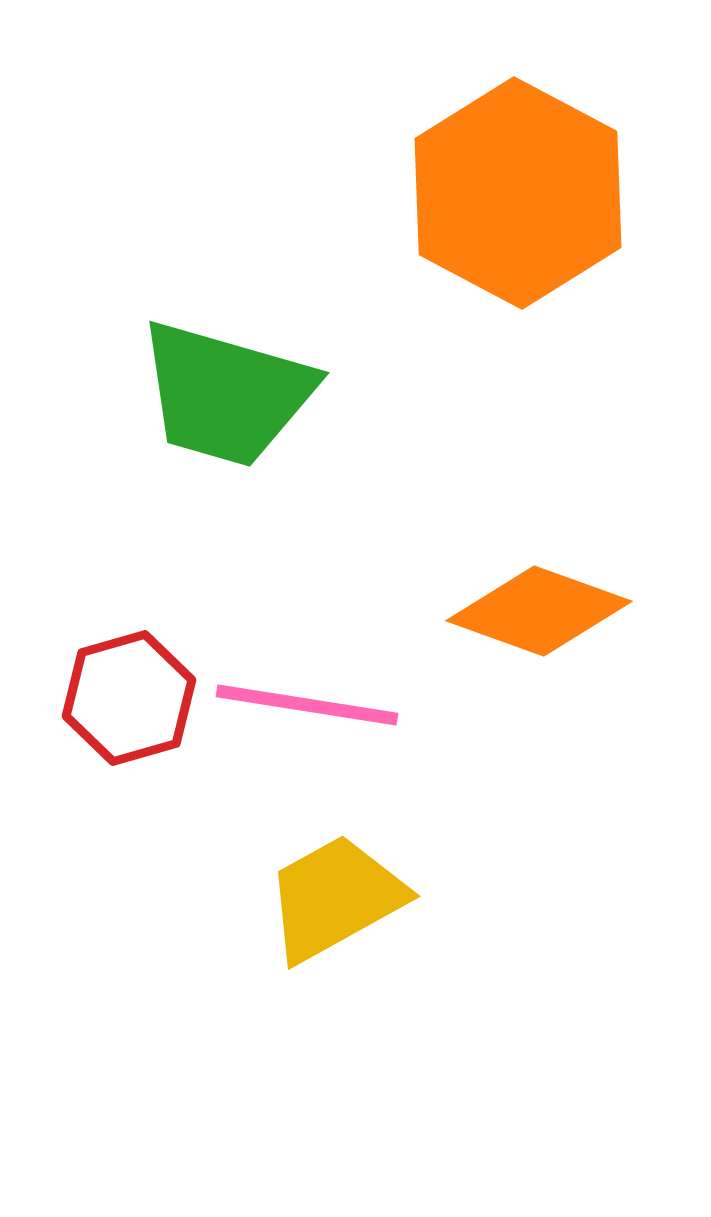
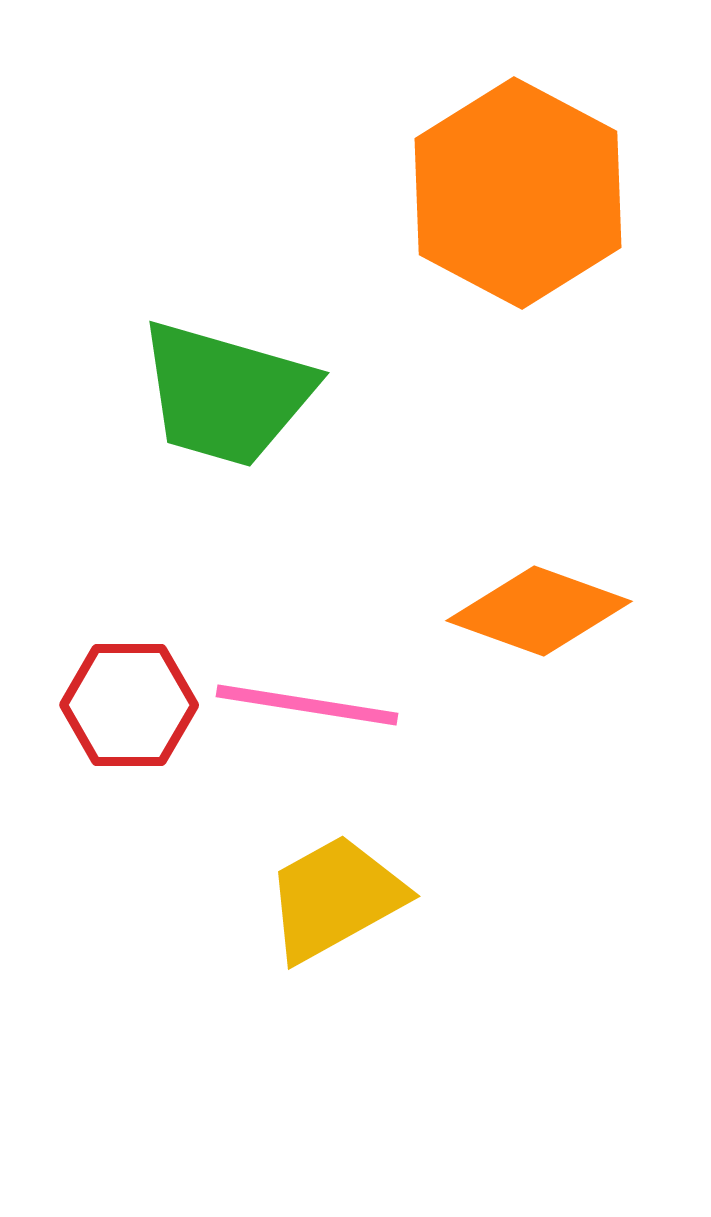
red hexagon: moved 7 px down; rotated 16 degrees clockwise
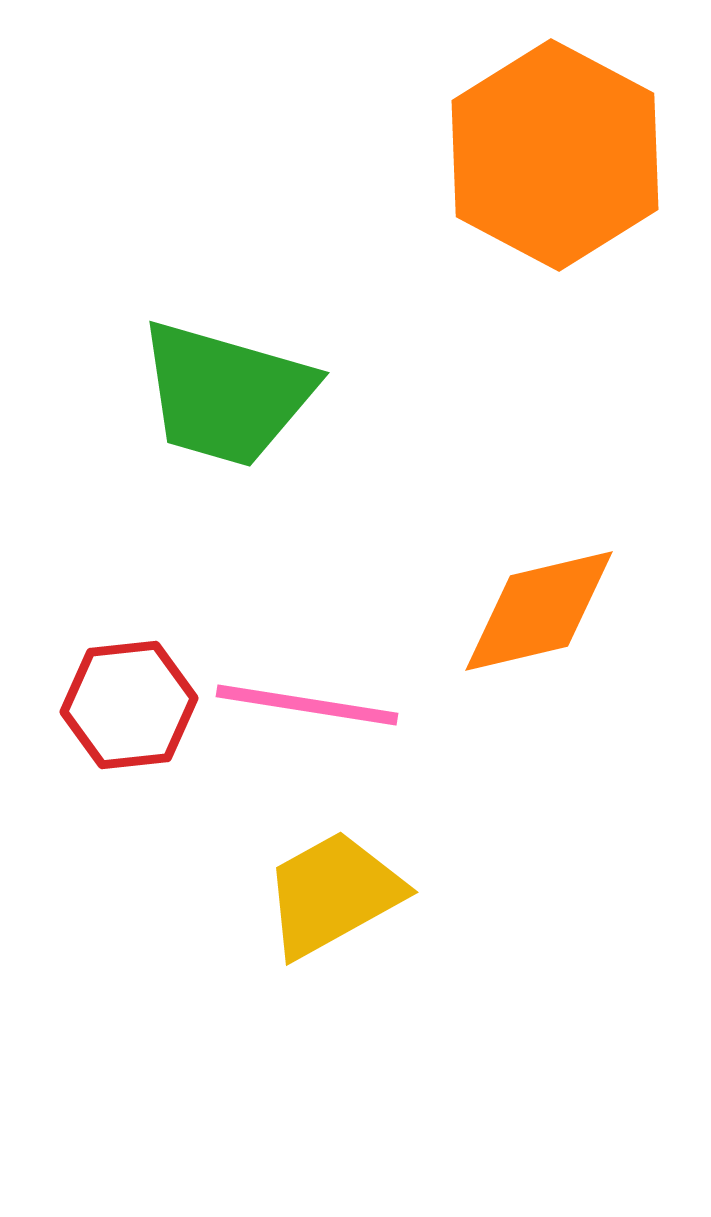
orange hexagon: moved 37 px right, 38 px up
orange diamond: rotated 33 degrees counterclockwise
red hexagon: rotated 6 degrees counterclockwise
yellow trapezoid: moved 2 px left, 4 px up
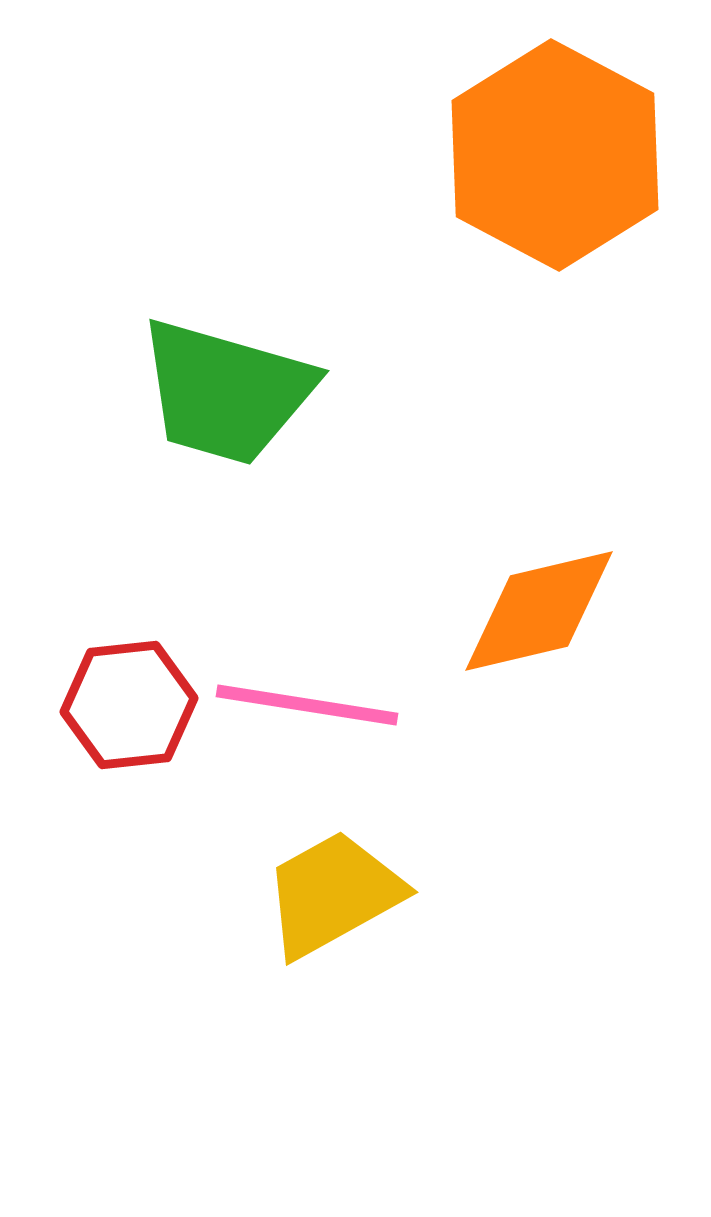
green trapezoid: moved 2 px up
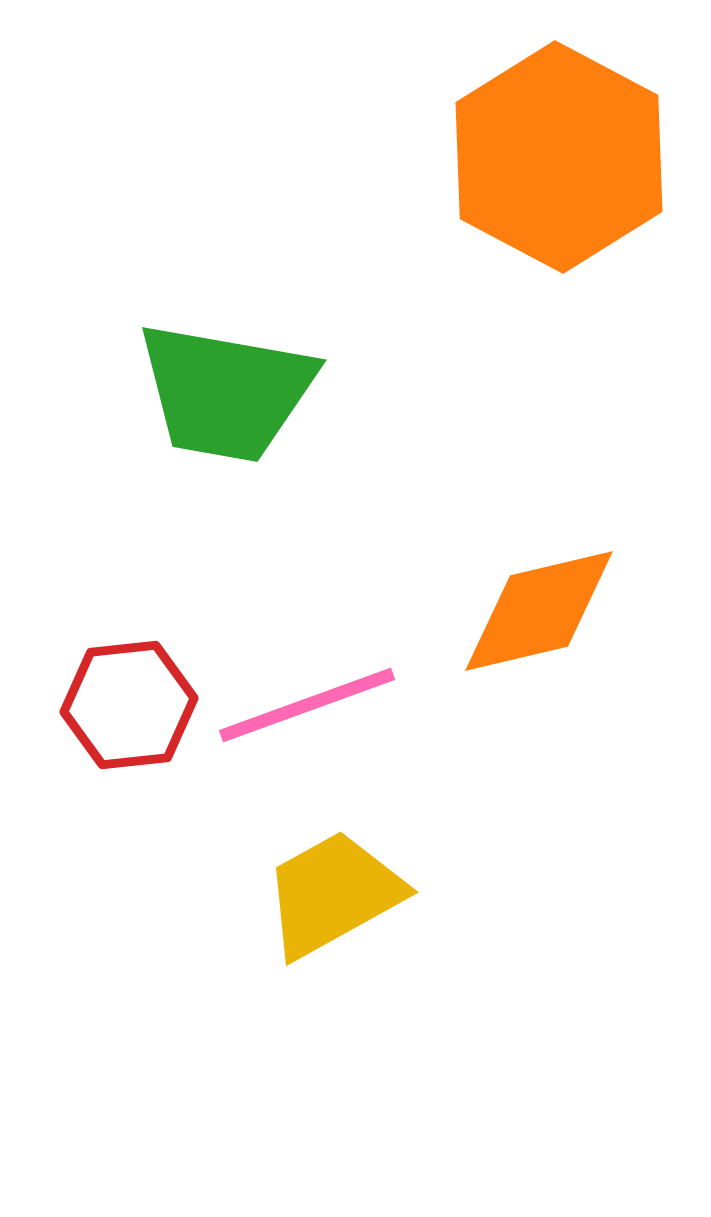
orange hexagon: moved 4 px right, 2 px down
green trapezoid: rotated 6 degrees counterclockwise
pink line: rotated 29 degrees counterclockwise
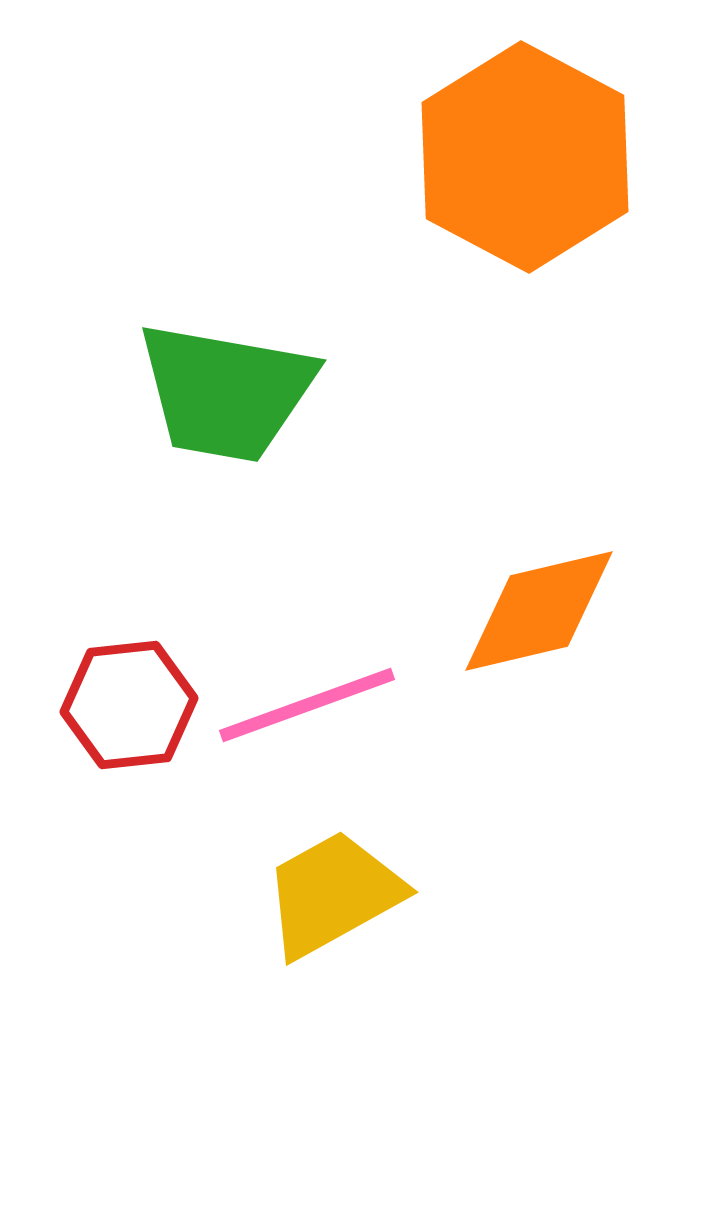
orange hexagon: moved 34 px left
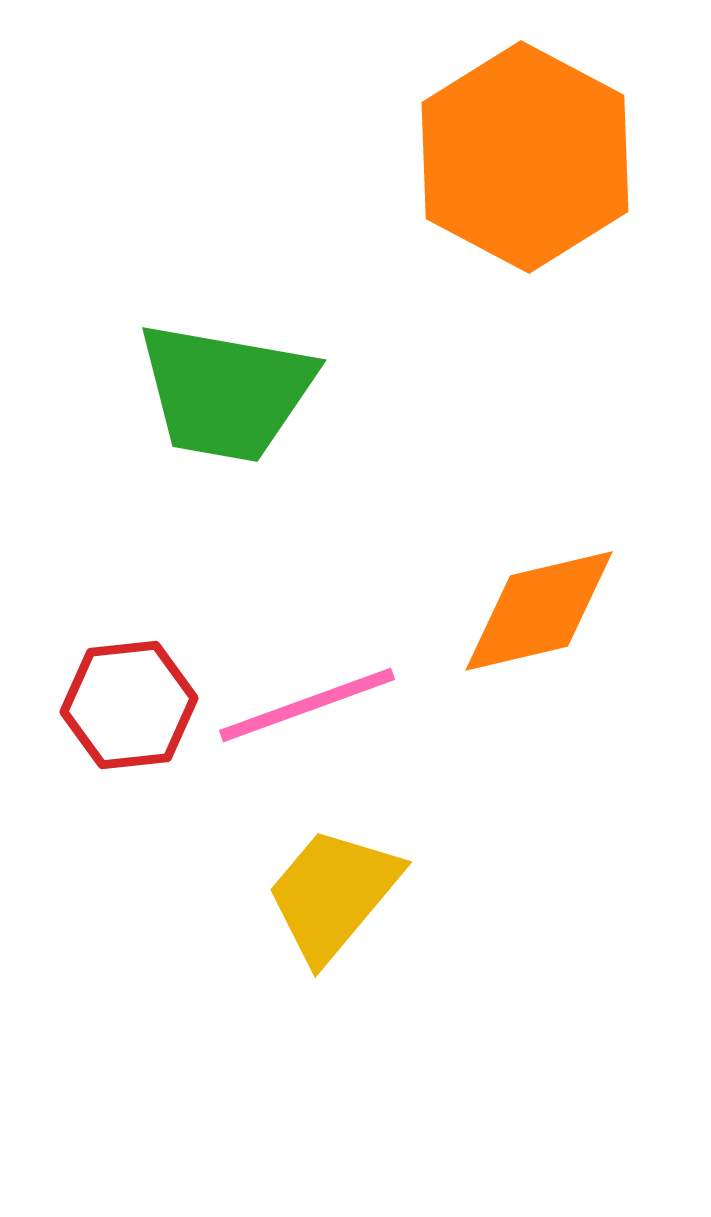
yellow trapezoid: rotated 21 degrees counterclockwise
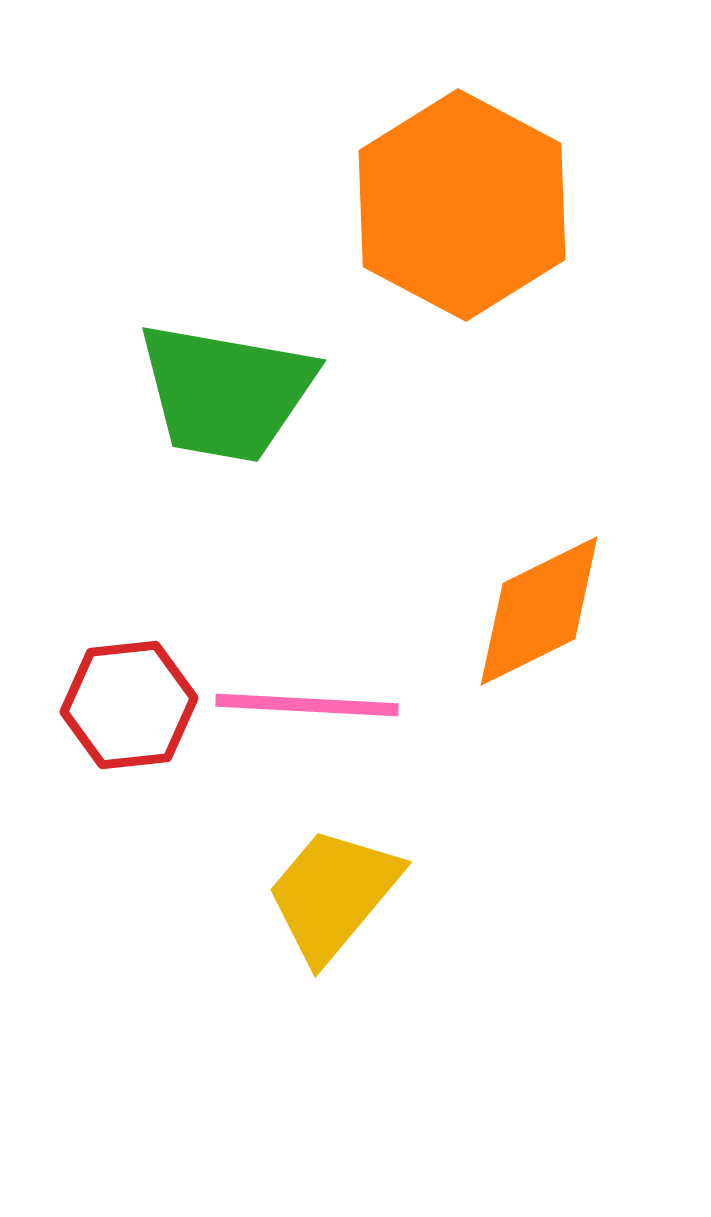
orange hexagon: moved 63 px left, 48 px down
orange diamond: rotated 13 degrees counterclockwise
pink line: rotated 23 degrees clockwise
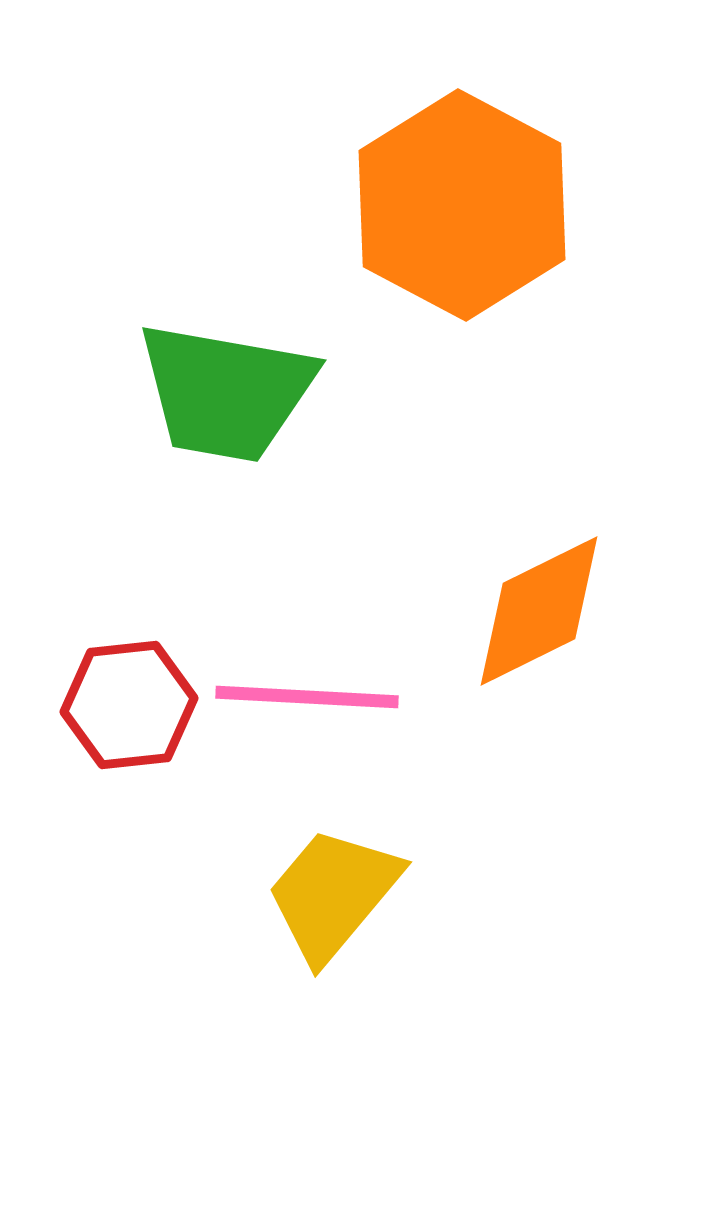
pink line: moved 8 px up
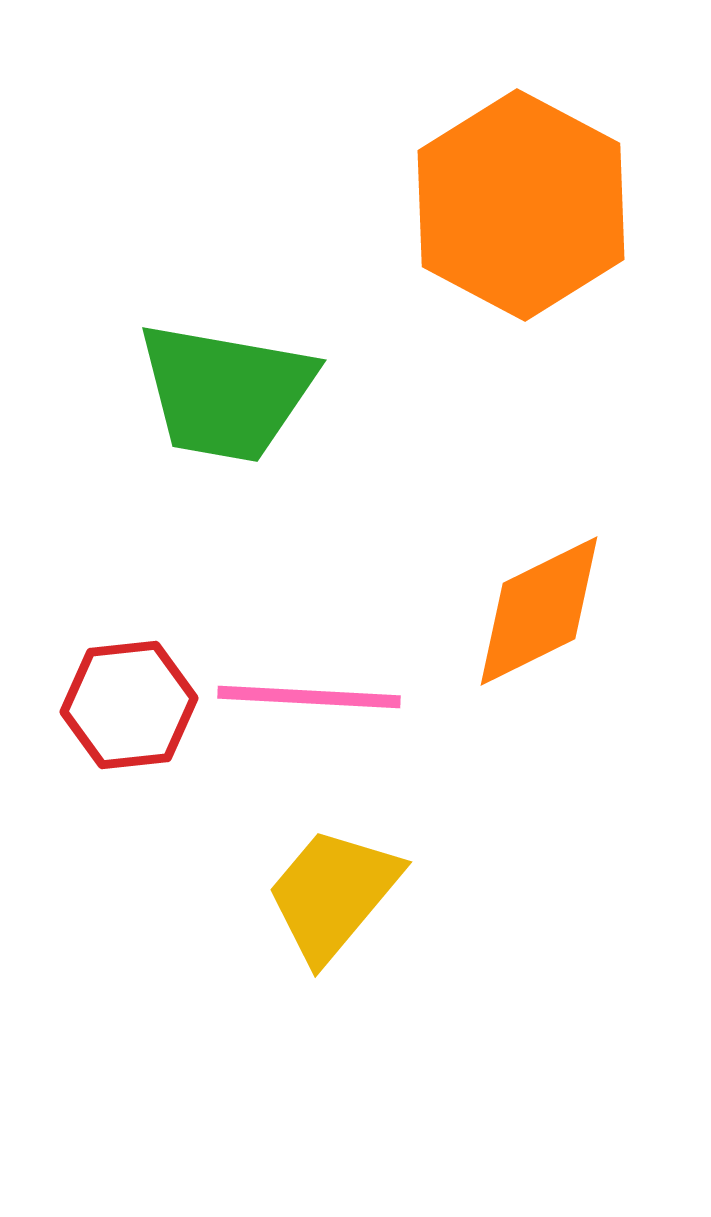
orange hexagon: moved 59 px right
pink line: moved 2 px right
